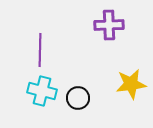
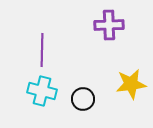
purple line: moved 2 px right
black circle: moved 5 px right, 1 px down
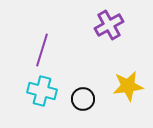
purple cross: rotated 28 degrees counterclockwise
purple line: rotated 16 degrees clockwise
yellow star: moved 3 px left, 2 px down
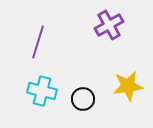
purple line: moved 4 px left, 8 px up
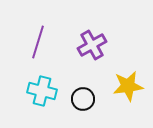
purple cross: moved 17 px left, 20 px down
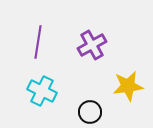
purple line: rotated 8 degrees counterclockwise
cyan cross: rotated 12 degrees clockwise
black circle: moved 7 px right, 13 px down
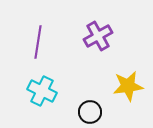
purple cross: moved 6 px right, 9 px up
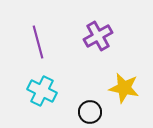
purple line: rotated 24 degrees counterclockwise
yellow star: moved 4 px left, 2 px down; rotated 20 degrees clockwise
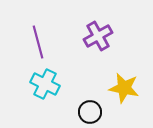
cyan cross: moved 3 px right, 7 px up
